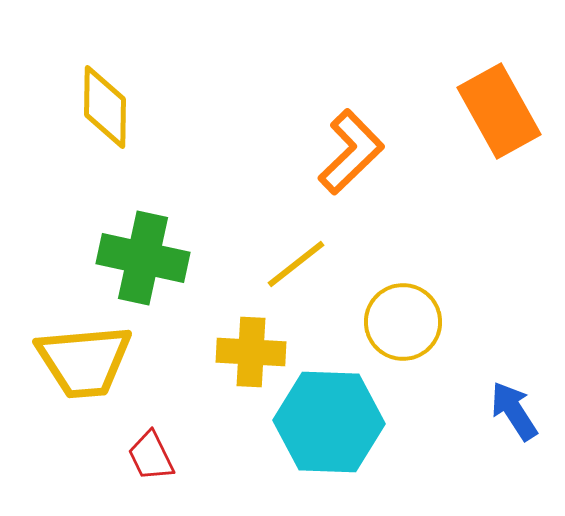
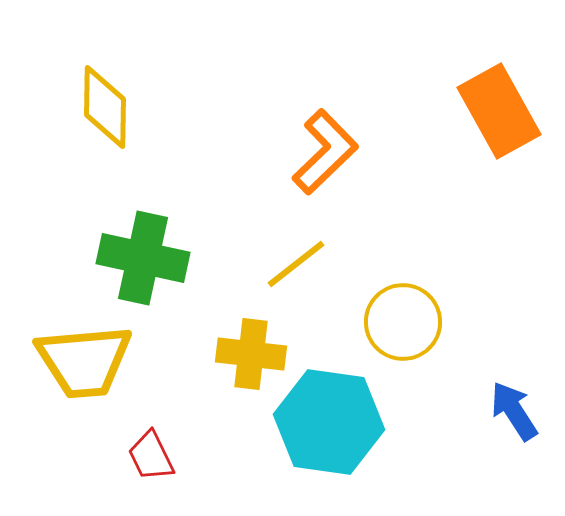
orange L-shape: moved 26 px left
yellow cross: moved 2 px down; rotated 4 degrees clockwise
cyan hexagon: rotated 6 degrees clockwise
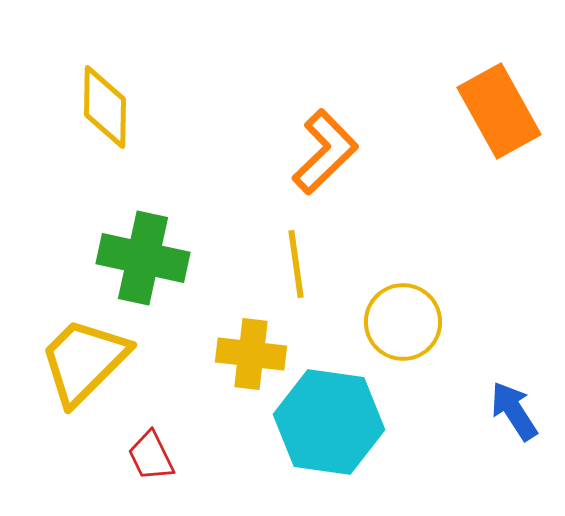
yellow line: rotated 60 degrees counterclockwise
yellow trapezoid: rotated 140 degrees clockwise
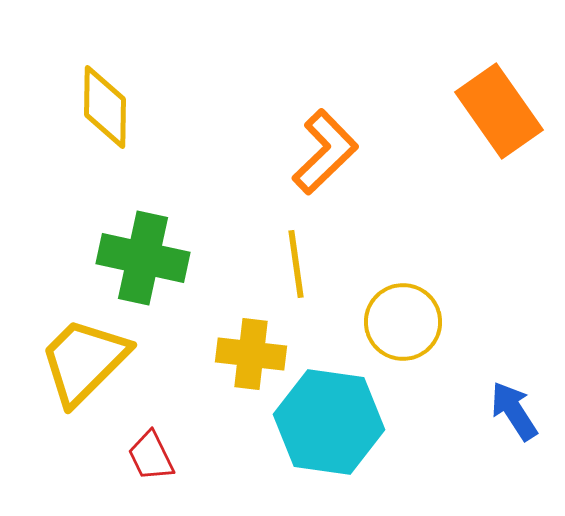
orange rectangle: rotated 6 degrees counterclockwise
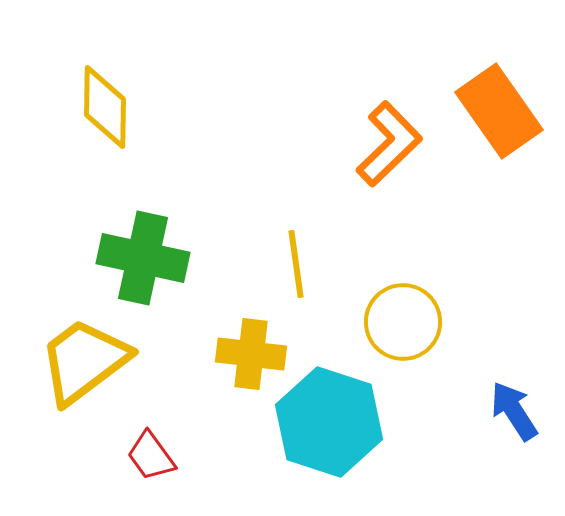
orange L-shape: moved 64 px right, 8 px up
yellow trapezoid: rotated 8 degrees clockwise
cyan hexagon: rotated 10 degrees clockwise
red trapezoid: rotated 10 degrees counterclockwise
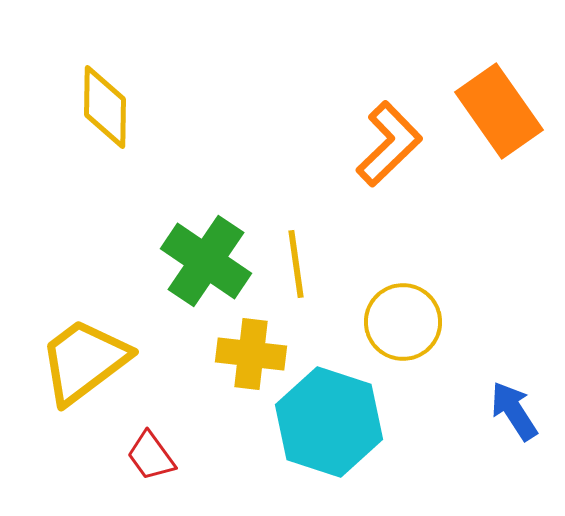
green cross: moved 63 px right, 3 px down; rotated 22 degrees clockwise
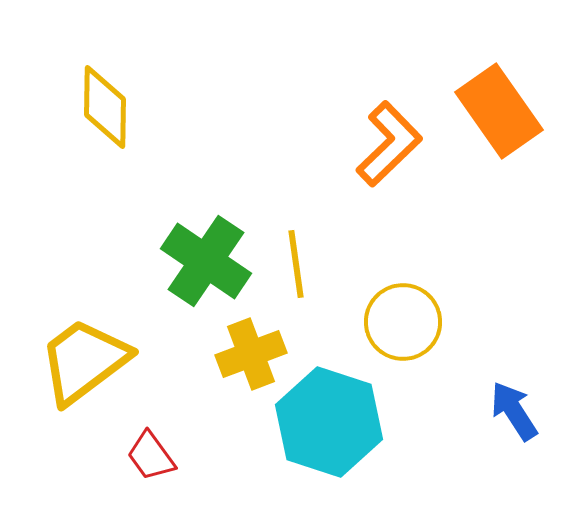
yellow cross: rotated 28 degrees counterclockwise
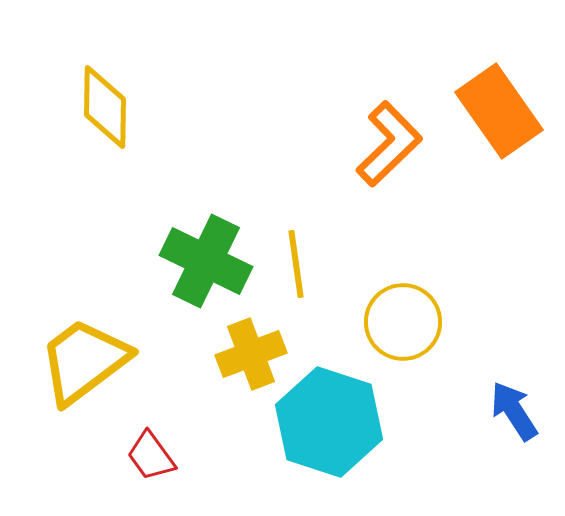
green cross: rotated 8 degrees counterclockwise
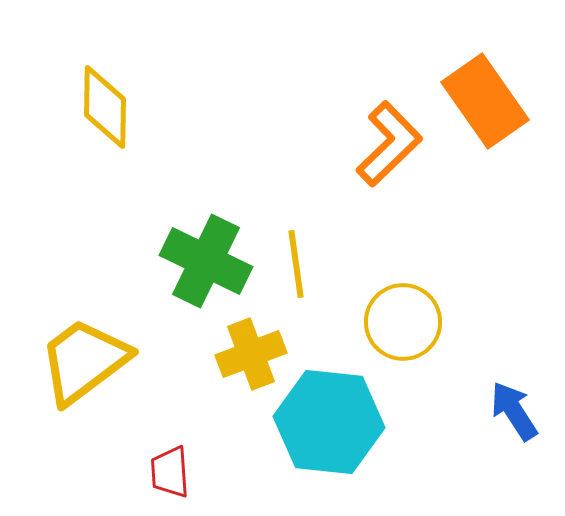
orange rectangle: moved 14 px left, 10 px up
cyan hexagon: rotated 12 degrees counterclockwise
red trapezoid: moved 19 px right, 16 px down; rotated 32 degrees clockwise
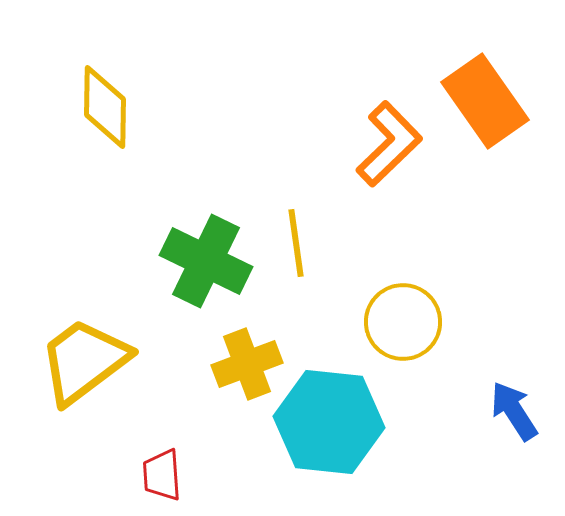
yellow line: moved 21 px up
yellow cross: moved 4 px left, 10 px down
red trapezoid: moved 8 px left, 3 px down
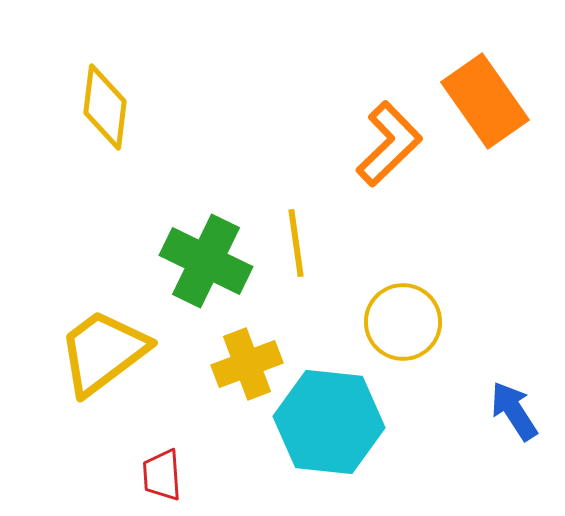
yellow diamond: rotated 6 degrees clockwise
yellow trapezoid: moved 19 px right, 9 px up
